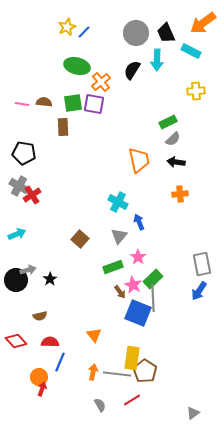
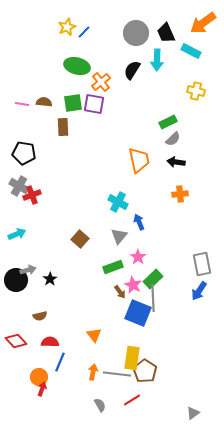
yellow cross at (196, 91): rotated 18 degrees clockwise
red cross at (32, 195): rotated 12 degrees clockwise
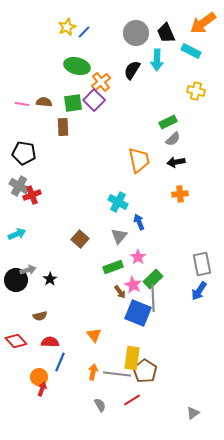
purple square at (94, 104): moved 4 px up; rotated 35 degrees clockwise
black arrow at (176, 162): rotated 18 degrees counterclockwise
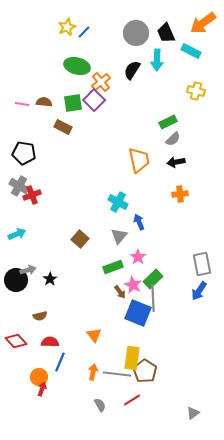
brown rectangle at (63, 127): rotated 60 degrees counterclockwise
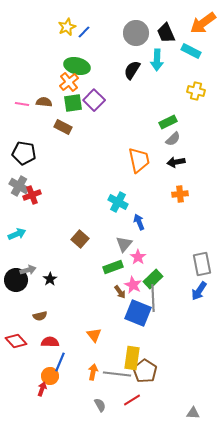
orange cross at (101, 82): moved 32 px left
gray triangle at (119, 236): moved 5 px right, 8 px down
orange circle at (39, 377): moved 11 px right, 1 px up
gray triangle at (193, 413): rotated 40 degrees clockwise
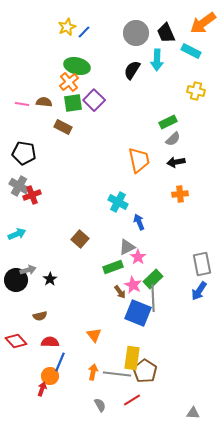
gray triangle at (124, 244): moved 3 px right, 3 px down; rotated 24 degrees clockwise
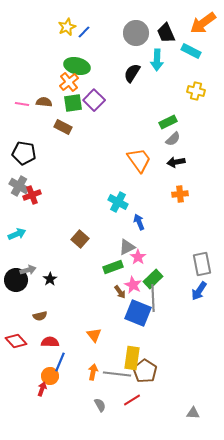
black semicircle at (132, 70): moved 3 px down
orange trapezoid at (139, 160): rotated 24 degrees counterclockwise
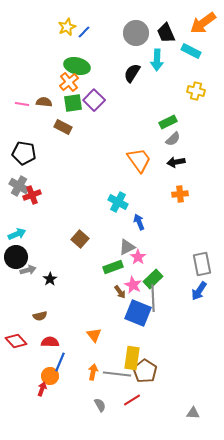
black circle at (16, 280): moved 23 px up
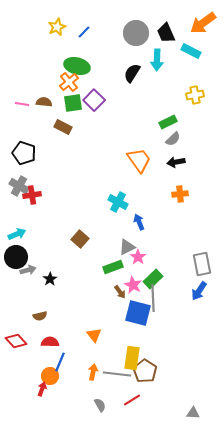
yellow star at (67, 27): moved 10 px left
yellow cross at (196, 91): moved 1 px left, 4 px down; rotated 24 degrees counterclockwise
black pentagon at (24, 153): rotated 10 degrees clockwise
red cross at (32, 195): rotated 12 degrees clockwise
blue square at (138, 313): rotated 8 degrees counterclockwise
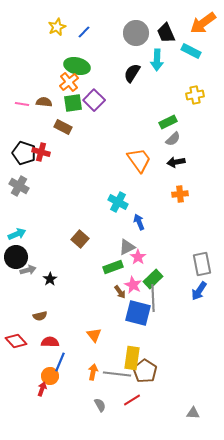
red cross at (32, 195): moved 9 px right, 43 px up; rotated 24 degrees clockwise
